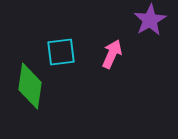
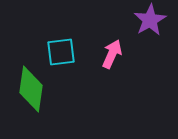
green diamond: moved 1 px right, 3 px down
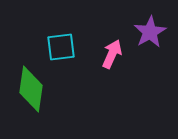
purple star: moved 12 px down
cyan square: moved 5 px up
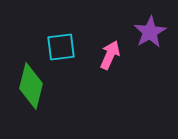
pink arrow: moved 2 px left, 1 px down
green diamond: moved 3 px up; rotated 6 degrees clockwise
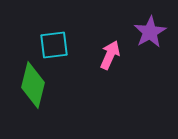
cyan square: moved 7 px left, 2 px up
green diamond: moved 2 px right, 1 px up
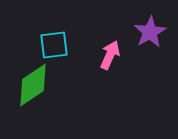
green diamond: rotated 42 degrees clockwise
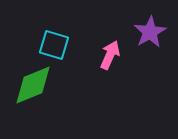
cyan square: rotated 24 degrees clockwise
green diamond: rotated 12 degrees clockwise
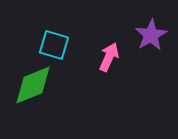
purple star: moved 1 px right, 3 px down
pink arrow: moved 1 px left, 2 px down
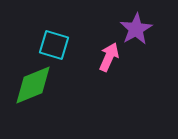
purple star: moved 15 px left, 6 px up
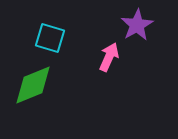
purple star: moved 1 px right, 4 px up
cyan square: moved 4 px left, 7 px up
